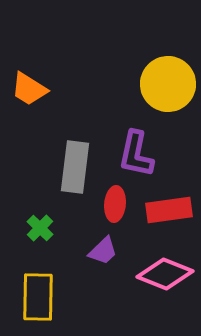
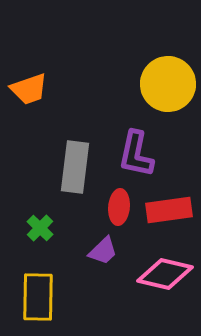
orange trapezoid: rotated 51 degrees counterclockwise
red ellipse: moved 4 px right, 3 px down
pink diamond: rotated 8 degrees counterclockwise
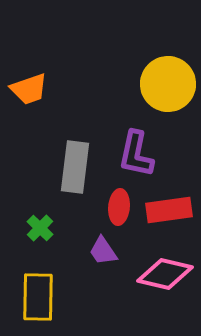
purple trapezoid: rotated 100 degrees clockwise
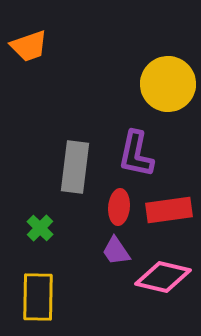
orange trapezoid: moved 43 px up
purple trapezoid: moved 13 px right
pink diamond: moved 2 px left, 3 px down
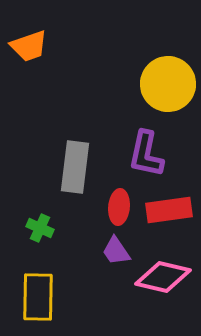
purple L-shape: moved 10 px right
green cross: rotated 20 degrees counterclockwise
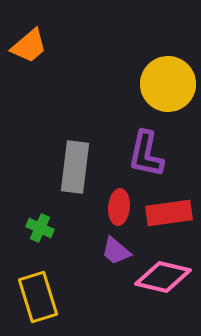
orange trapezoid: rotated 21 degrees counterclockwise
red rectangle: moved 3 px down
purple trapezoid: rotated 16 degrees counterclockwise
yellow rectangle: rotated 18 degrees counterclockwise
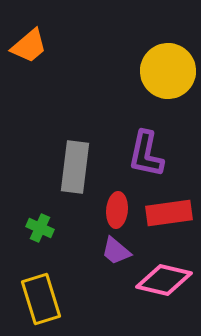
yellow circle: moved 13 px up
red ellipse: moved 2 px left, 3 px down
pink diamond: moved 1 px right, 3 px down
yellow rectangle: moved 3 px right, 2 px down
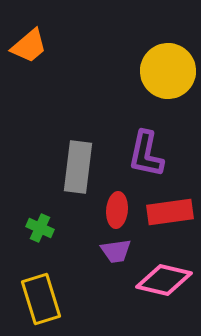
gray rectangle: moved 3 px right
red rectangle: moved 1 px right, 1 px up
purple trapezoid: rotated 48 degrees counterclockwise
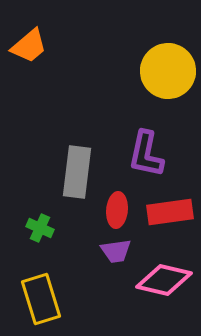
gray rectangle: moved 1 px left, 5 px down
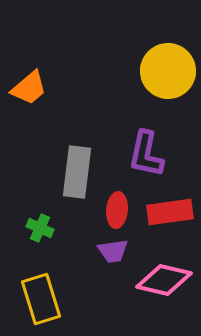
orange trapezoid: moved 42 px down
purple trapezoid: moved 3 px left
